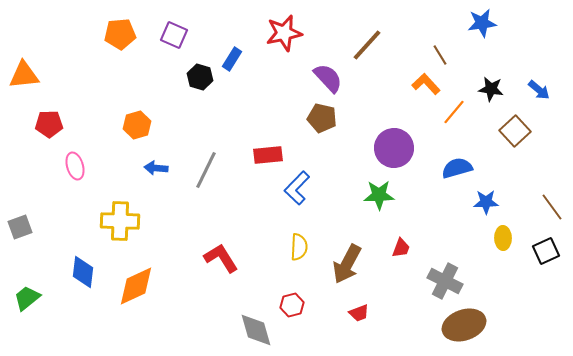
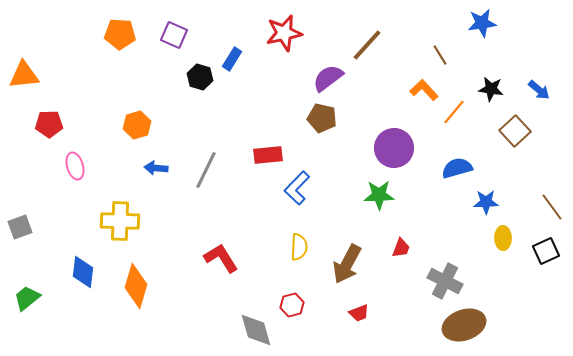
orange pentagon at (120, 34): rotated 8 degrees clockwise
purple semicircle at (328, 78): rotated 84 degrees counterclockwise
orange L-shape at (426, 84): moved 2 px left, 6 px down
orange diamond at (136, 286): rotated 48 degrees counterclockwise
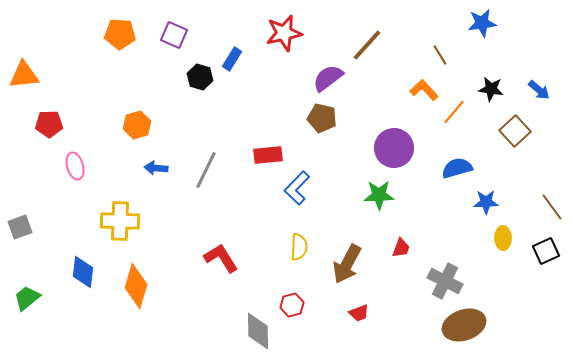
gray diamond at (256, 330): moved 2 px right, 1 px down; rotated 15 degrees clockwise
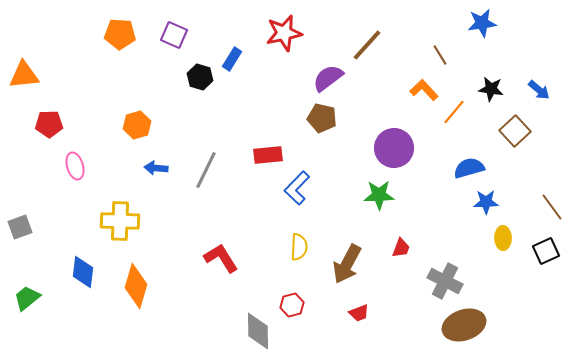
blue semicircle at (457, 168): moved 12 px right
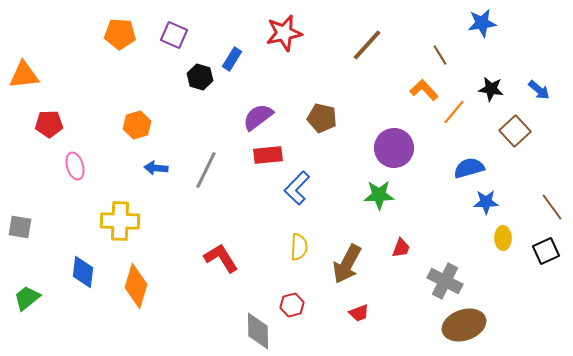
purple semicircle at (328, 78): moved 70 px left, 39 px down
gray square at (20, 227): rotated 30 degrees clockwise
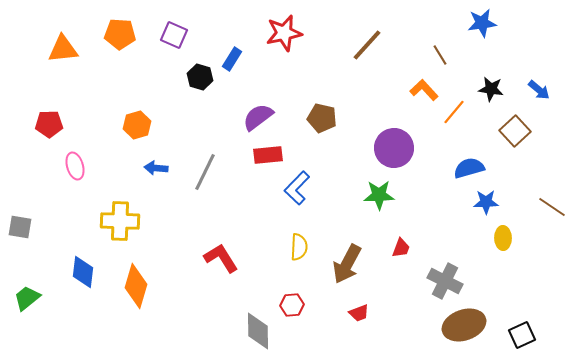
orange triangle at (24, 75): moved 39 px right, 26 px up
gray line at (206, 170): moved 1 px left, 2 px down
brown line at (552, 207): rotated 20 degrees counterclockwise
black square at (546, 251): moved 24 px left, 84 px down
red hexagon at (292, 305): rotated 10 degrees clockwise
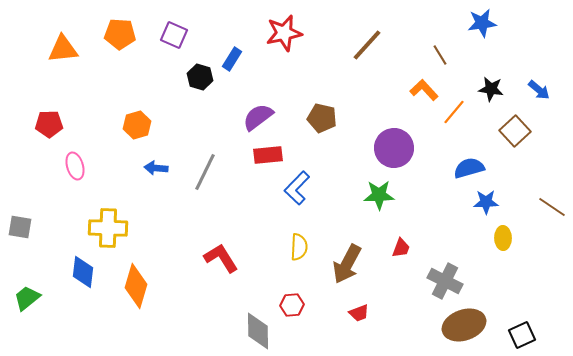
yellow cross at (120, 221): moved 12 px left, 7 px down
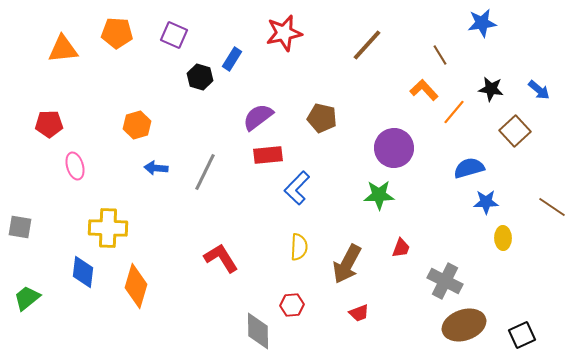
orange pentagon at (120, 34): moved 3 px left, 1 px up
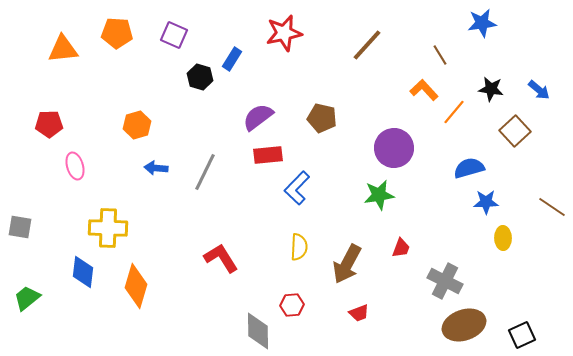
green star at (379, 195): rotated 8 degrees counterclockwise
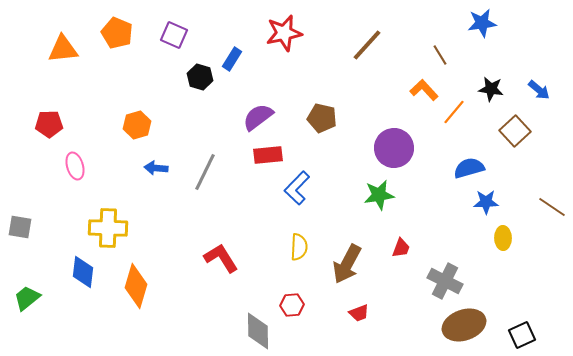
orange pentagon at (117, 33): rotated 20 degrees clockwise
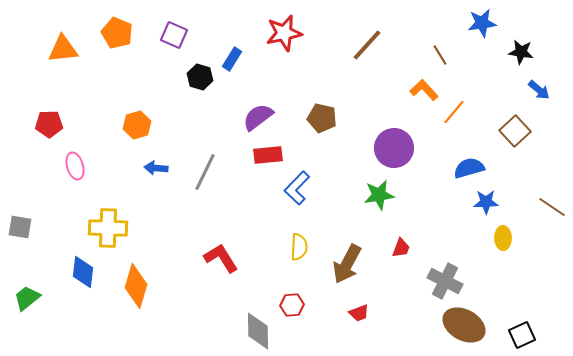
black star at (491, 89): moved 30 px right, 37 px up
brown ellipse at (464, 325): rotated 48 degrees clockwise
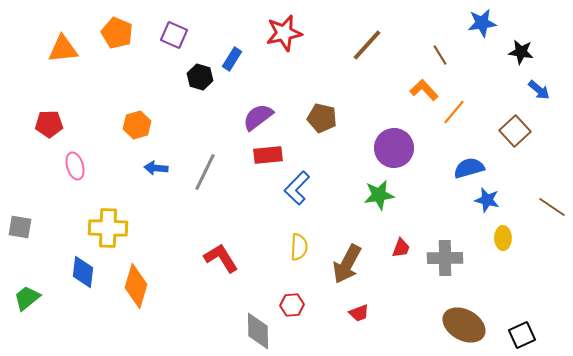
blue star at (486, 202): moved 1 px right, 2 px up; rotated 15 degrees clockwise
gray cross at (445, 281): moved 23 px up; rotated 28 degrees counterclockwise
